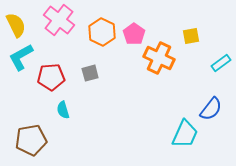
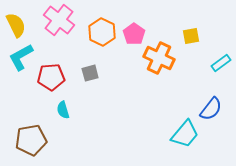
cyan trapezoid: rotated 16 degrees clockwise
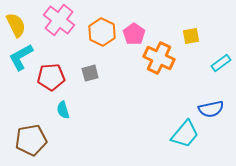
blue semicircle: rotated 40 degrees clockwise
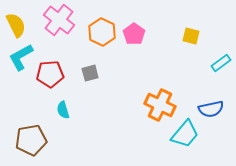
yellow square: rotated 24 degrees clockwise
orange cross: moved 1 px right, 47 px down
red pentagon: moved 1 px left, 3 px up
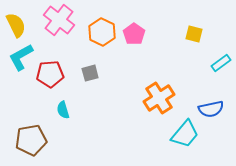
yellow square: moved 3 px right, 2 px up
orange cross: moved 1 px left, 7 px up; rotated 32 degrees clockwise
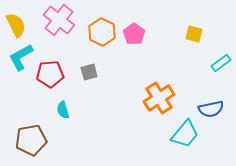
gray square: moved 1 px left, 1 px up
